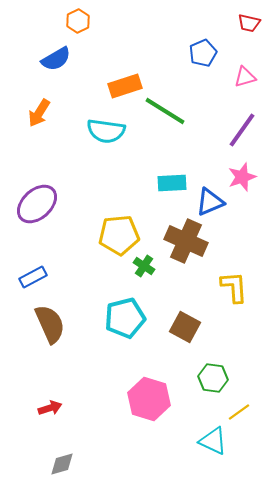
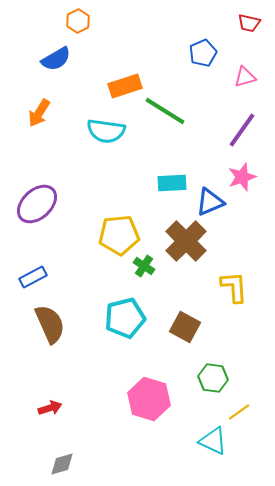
brown cross: rotated 21 degrees clockwise
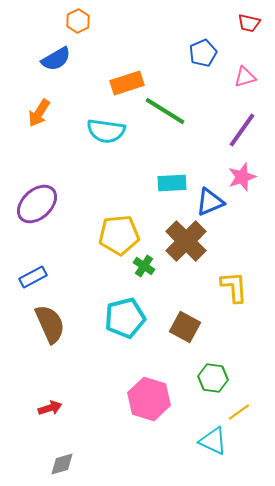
orange rectangle: moved 2 px right, 3 px up
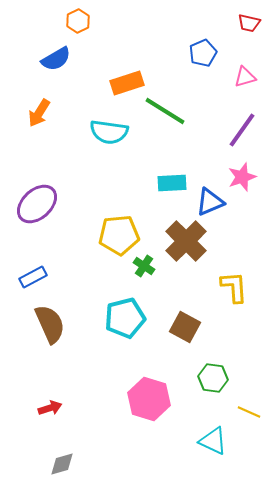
cyan semicircle: moved 3 px right, 1 px down
yellow line: moved 10 px right; rotated 60 degrees clockwise
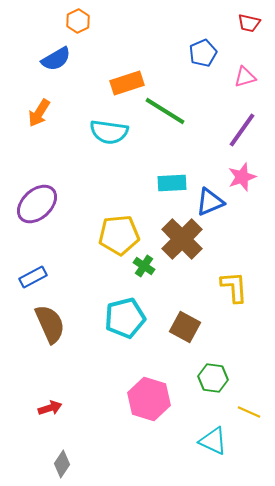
brown cross: moved 4 px left, 2 px up
gray diamond: rotated 40 degrees counterclockwise
